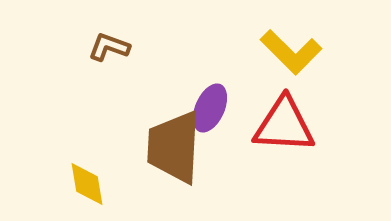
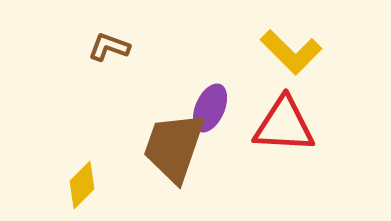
brown trapezoid: rotated 16 degrees clockwise
yellow diamond: moved 5 px left, 1 px down; rotated 54 degrees clockwise
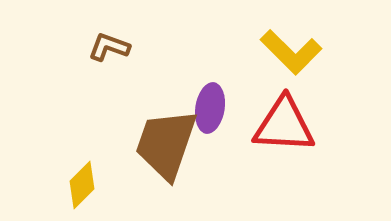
purple ellipse: rotated 15 degrees counterclockwise
brown trapezoid: moved 8 px left, 3 px up
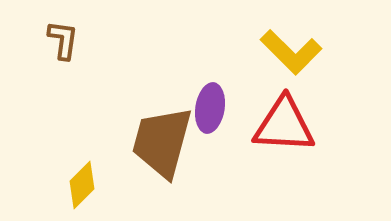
brown L-shape: moved 46 px left, 7 px up; rotated 78 degrees clockwise
brown trapezoid: moved 4 px left, 2 px up; rotated 4 degrees counterclockwise
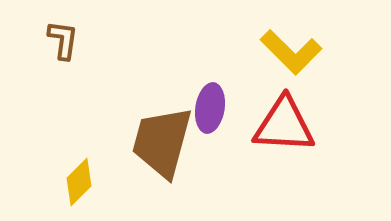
yellow diamond: moved 3 px left, 3 px up
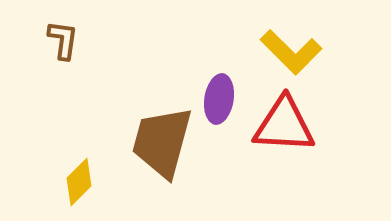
purple ellipse: moved 9 px right, 9 px up
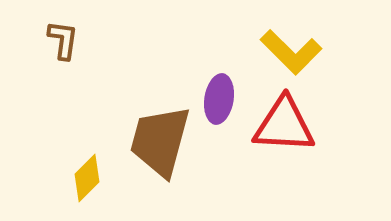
brown trapezoid: moved 2 px left, 1 px up
yellow diamond: moved 8 px right, 4 px up
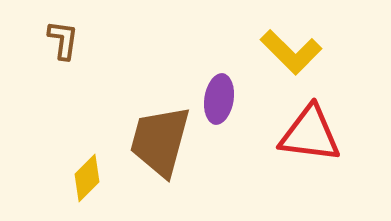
red triangle: moved 26 px right, 9 px down; rotated 4 degrees clockwise
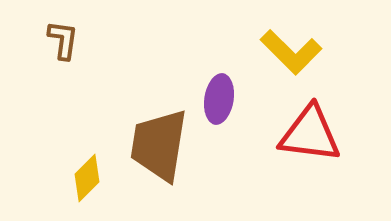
brown trapezoid: moved 1 px left, 4 px down; rotated 6 degrees counterclockwise
